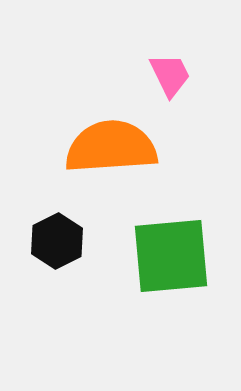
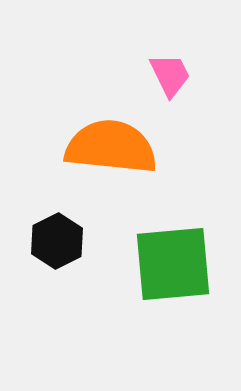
orange semicircle: rotated 10 degrees clockwise
green square: moved 2 px right, 8 px down
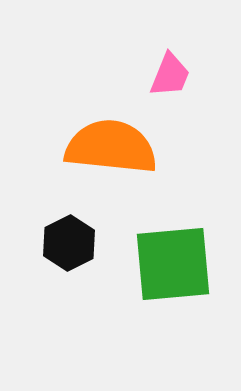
pink trapezoid: rotated 48 degrees clockwise
black hexagon: moved 12 px right, 2 px down
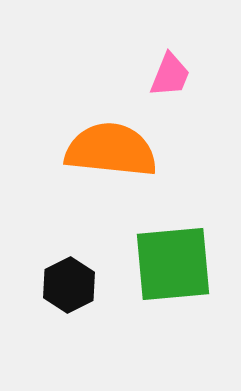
orange semicircle: moved 3 px down
black hexagon: moved 42 px down
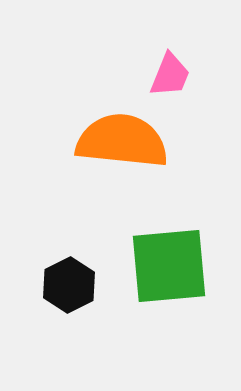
orange semicircle: moved 11 px right, 9 px up
green square: moved 4 px left, 2 px down
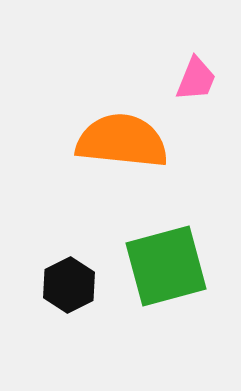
pink trapezoid: moved 26 px right, 4 px down
green square: moved 3 px left; rotated 10 degrees counterclockwise
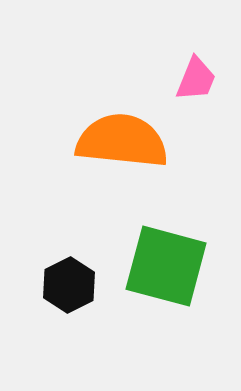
green square: rotated 30 degrees clockwise
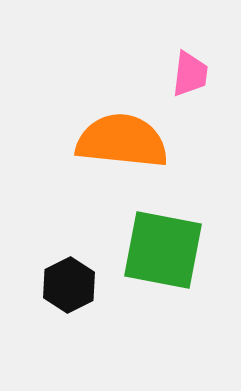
pink trapezoid: moved 6 px left, 5 px up; rotated 15 degrees counterclockwise
green square: moved 3 px left, 16 px up; rotated 4 degrees counterclockwise
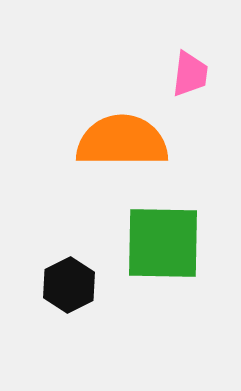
orange semicircle: rotated 6 degrees counterclockwise
green square: moved 7 px up; rotated 10 degrees counterclockwise
